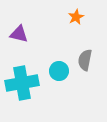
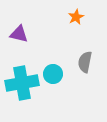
gray semicircle: moved 2 px down
cyan circle: moved 6 px left, 3 px down
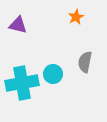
purple triangle: moved 1 px left, 9 px up
